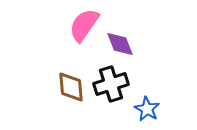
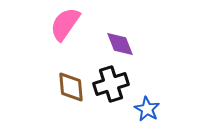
pink semicircle: moved 19 px left, 1 px up
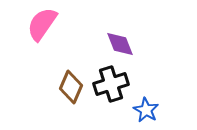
pink semicircle: moved 23 px left
brown diamond: rotated 28 degrees clockwise
blue star: moved 1 px left, 1 px down
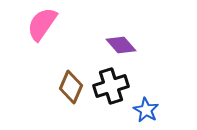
purple diamond: moved 1 px right, 1 px down; rotated 20 degrees counterclockwise
black cross: moved 2 px down
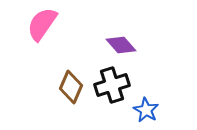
black cross: moved 1 px right, 1 px up
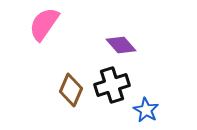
pink semicircle: moved 2 px right
brown diamond: moved 3 px down
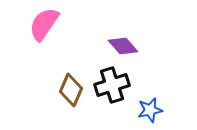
purple diamond: moved 2 px right, 1 px down
blue star: moved 4 px right; rotated 30 degrees clockwise
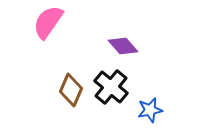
pink semicircle: moved 4 px right, 2 px up
black cross: moved 1 px left, 2 px down; rotated 32 degrees counterclockwise
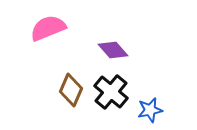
pink semicircle: moved 6 px down; rotated 33 degrees clockwise
purple diamond: moved 10 px left, 4 px down
black cross: moved 5 px down
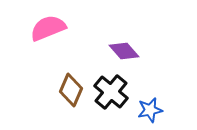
purple diamond: moved 11 px right, 1 px down
